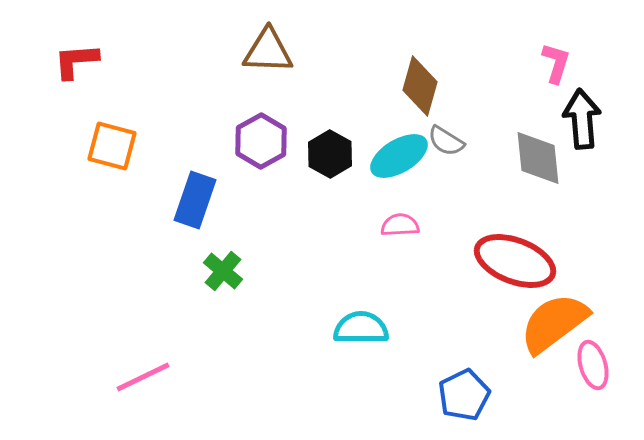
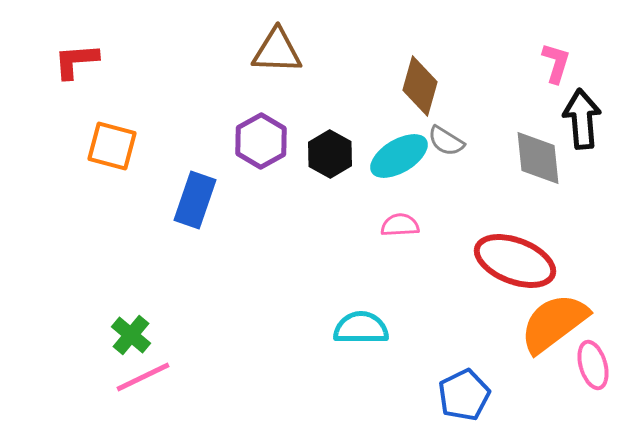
brown triangle: moved 9 px right
green cross: moved 92 px left, 64 px down
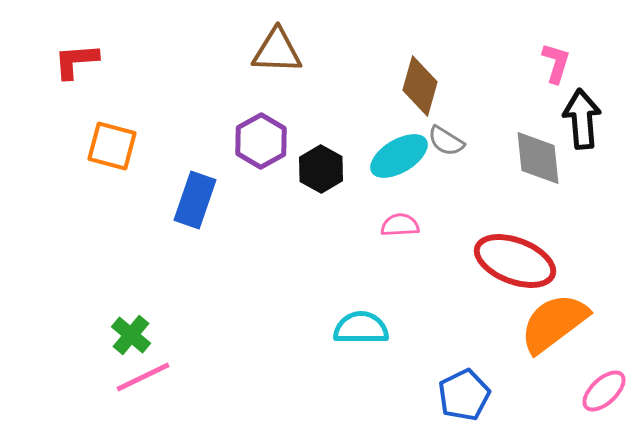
black hexagon: moved 9 px left, 15 px down
pink ellipse: moved 11 px right, 26 px down; rotated 63 degrees clockwise
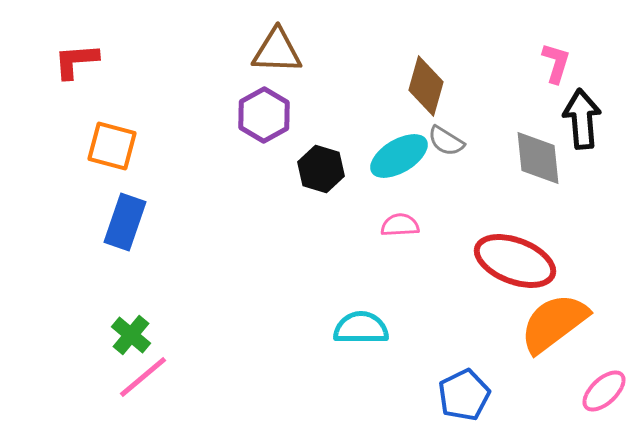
brown diamond: moved 6 px right
purple hexagon: moved 3 px right, 26 px up
black hexagon: rotated 12 degrees counterclockwise
blue rectangle: moved 70 px left, 22 px down
pink line: rotated 14 degrees counterclockwise
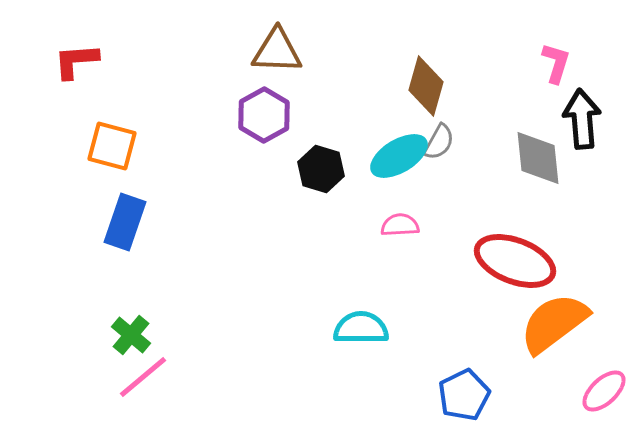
gray semicircle: moved 7 px left, 1 px down; rotated 93 degrees counterclockwise
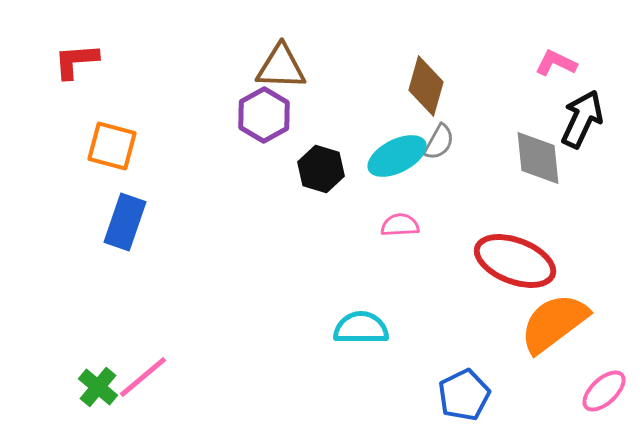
brown triangle: moved 4 px right, 16 px down
pink L-shape: rotated 81 degrees counterclockwise
black arrow: rotated 30 degrees clockwise
cyan ellipse: moved 2 px left; rotated 4 degrees clockwise
green cross: moved 33 px left, 52 px down
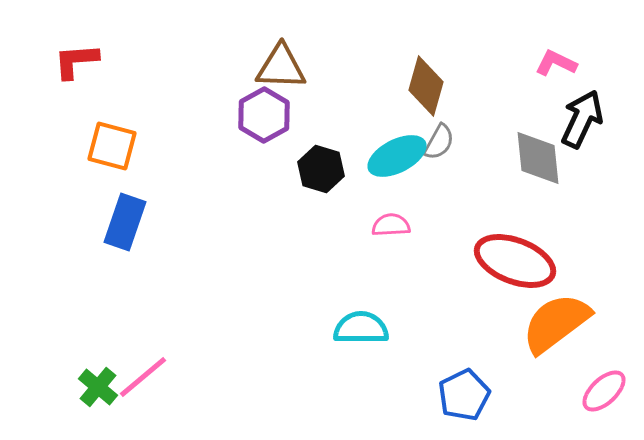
pink semicircle: moved 9 px left
orange semicircle: moved 2 px right
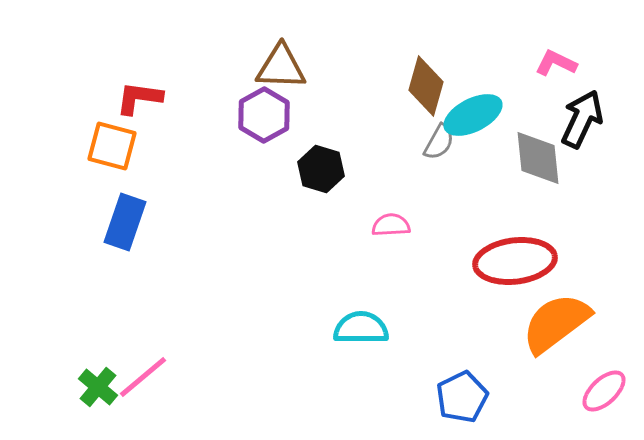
red L-shape: moved 63 px right, 37 px down; rotated 12 degrees clockwise
cyan ellipse: moved 76 px right, 41 px up
red ellipse: rotated 28 degrees counterclockwise
blue pentagon: moved 2 px left, 2 px down
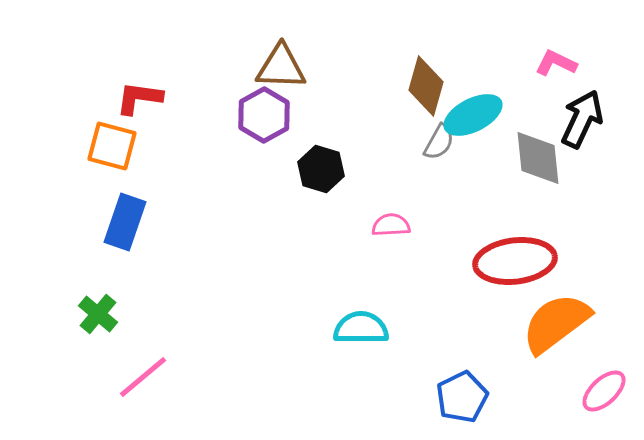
green cross: moved 73 px up
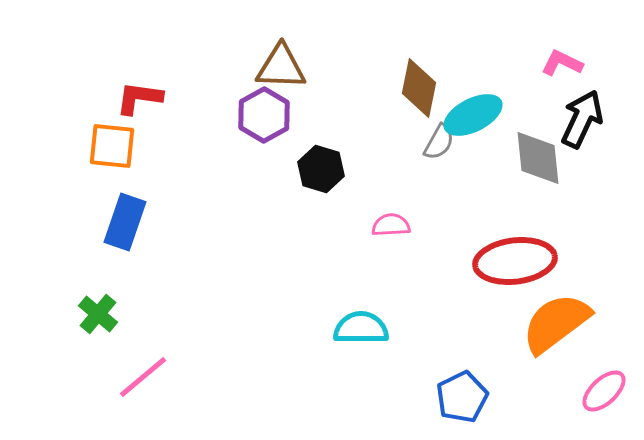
pink L-shape: moved 6 px right
brown diamond: moved 7 px left, 2 px down; rotated 4 degrees counterclockwise
orange square: rotated 9 degrees counterclockwise
